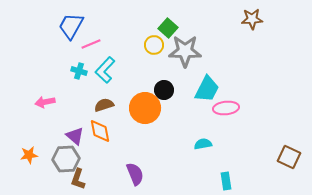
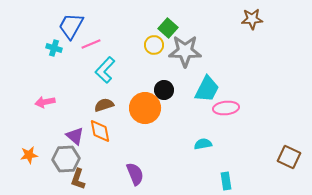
cyan cross: moved 25 px left, 23 px up
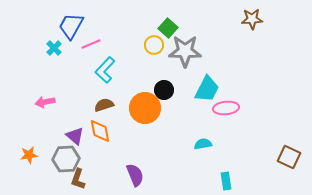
cyan cross: rotated 28 degrees clockwise
purple semicircle: moved 1 px down
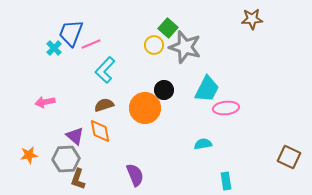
blue trapezoid: moved 7 px down; rotated 8 degrees counterclockwise
gray star: moved 4 px up; rotated 16 degrees clockwise
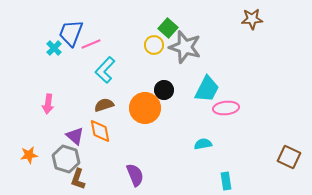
pink arrow: moved 3 px right, 2 px down; rotated 72 degrees counterclockwise
gray hexagon: rotated 20 degrees clockwise
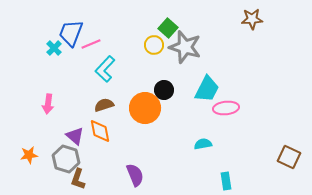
cyan L-shape: moved 1 px up
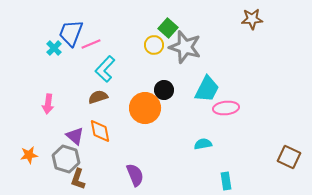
brown semicircle: moved 6 px left, 8 px up
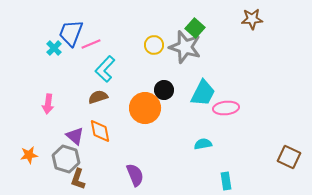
green square: moved 27 px right
cyan trapezoid: moved 4 px left, 4 px down
